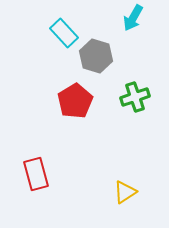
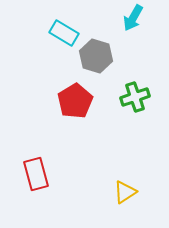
cyan rectangle: rotated 16 degrees counterclockwise
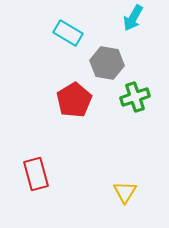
cyan rectangle: moved 4 px right
gray hexagon: moved 11 px right, 7 px down; rotated 8 degrees counterclockwise
red pentagon: moved 1 px left, 1 px up
yellow triangle: rotated 25 degrees counterclockwise
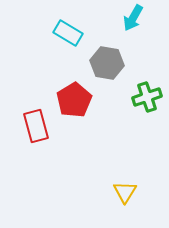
green cross: moved 12 px right
red rectangle: moved 48 px up
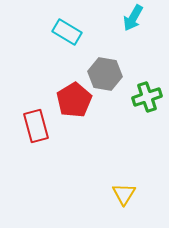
cyan rectangle: moved 1 px left, 1 px up
gray hexagon: moved 2 px left, 11 px down
yellow triangle: moved 1 px left, 2 px down
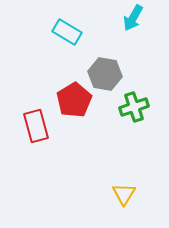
green cross: moved 13 px left, 10 px down
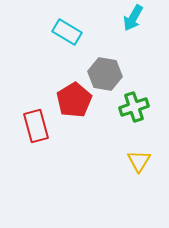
yellow triangle: moved 15 px right, 33 px up
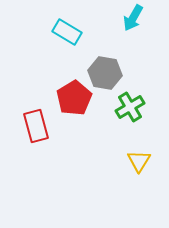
gray hexagon: moved 1 px up
red pentagon: moved 2 px up
green cross: moved 4 px left; rotated 12 degrees counterclockwise
